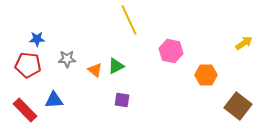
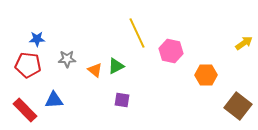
yellow line: moved 8 px right, 13 px down
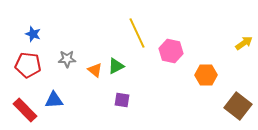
blue star: moved 4 px left, 5 px up; rotated 21 degrees clockwise
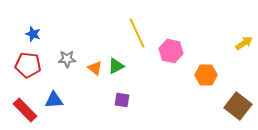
orange triangle: moved 2 px up
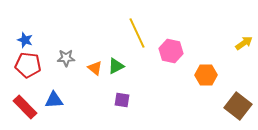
blue star: moved 8 px left, 6 px down
gray star: moved 1 px left, 1 px up
red rectangle: moved 3 px up
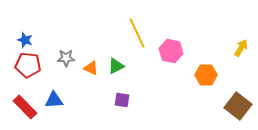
yellow arrow: moved 3 px left, 5 px down; rotated 24 degrees counterclockwise
orange triangle: moved 4 px left; rotated 14 degrees counterclockwise
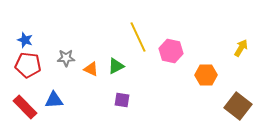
yellow line: moved 1 px right, 4 px down
orange triangle: moved 1 px down
